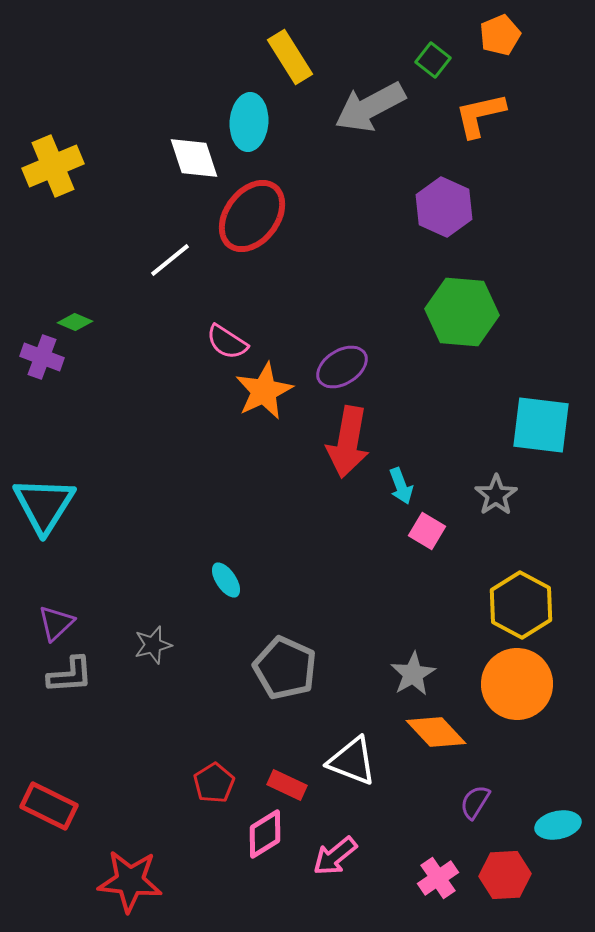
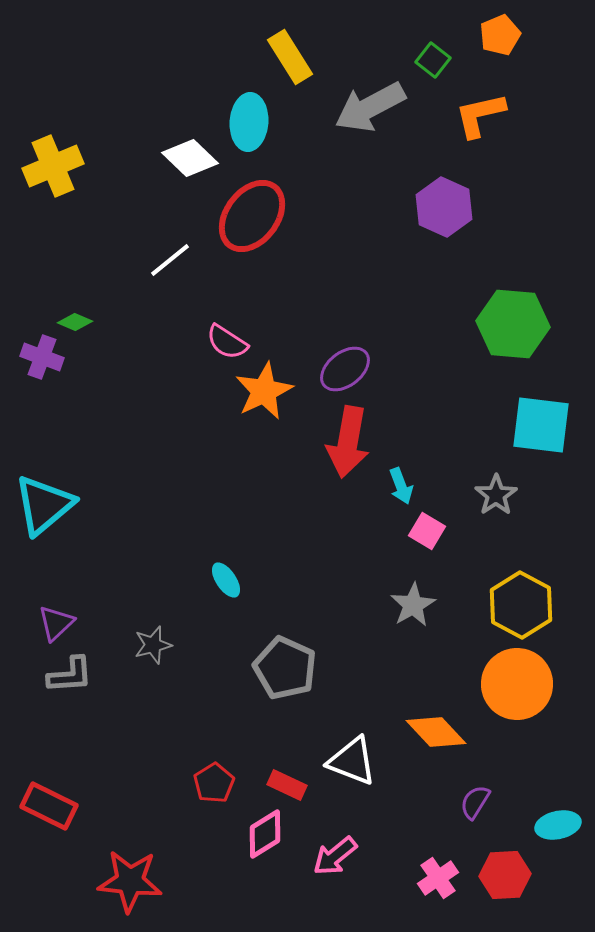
white diamond at (194, 158): moved 4 px left; rotated 28 degrees counterclockwise
green hexagon at (462, 312): moved 51 px right, 12 px down
purple ellipse at (342, 367): moved 3 px right, 2 px down; rotated 6 degrees counterclockwise
cyan triangle at (44, 505): rotated 18 degrees clockwise
gray star at (413, 674): moved 69 px up
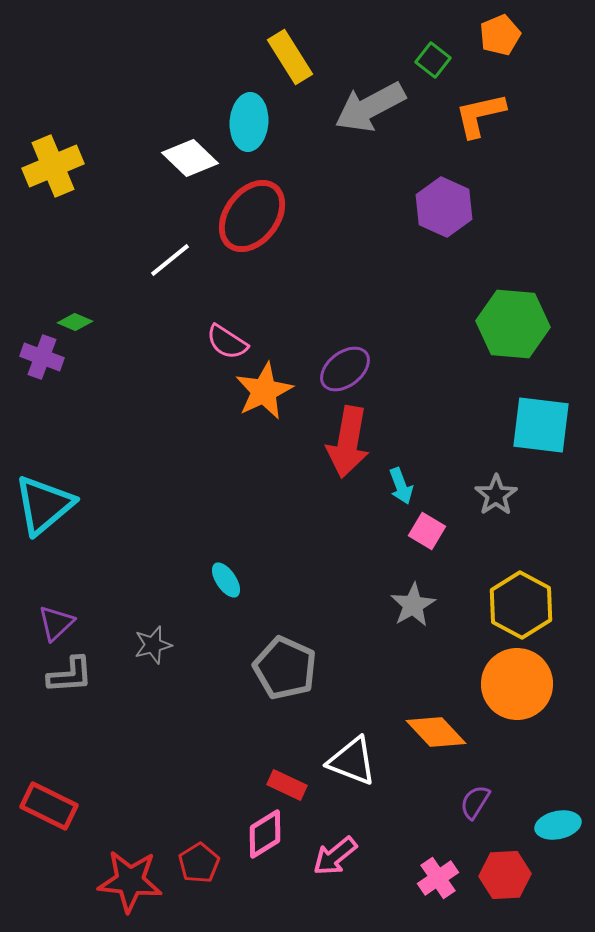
red pentagon at (214, 783): moved 15 px left, 80 px down
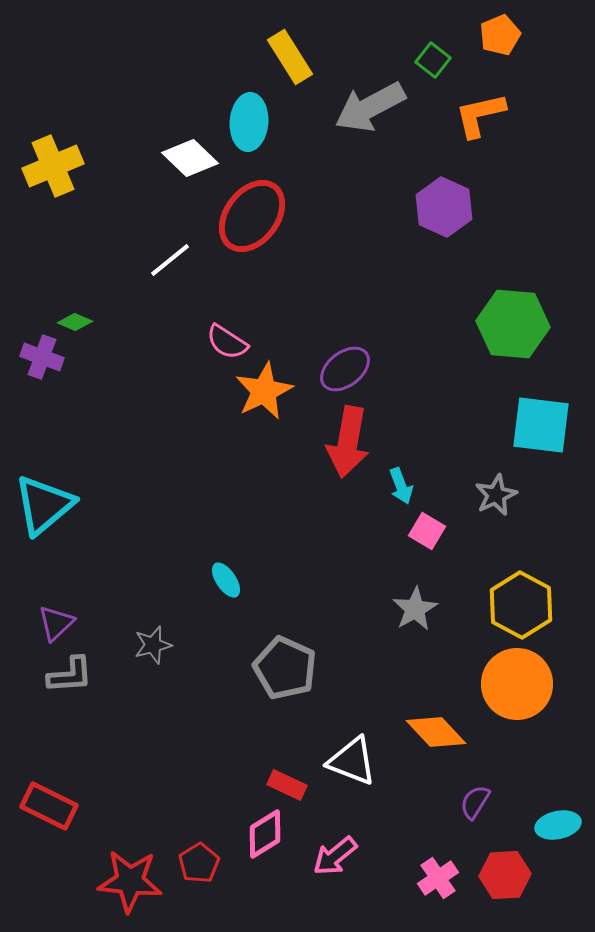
gray star at (496, 495): rotated 9 degrees clockwise
gray star at (413, 605): moved 2 px right, 4 px down
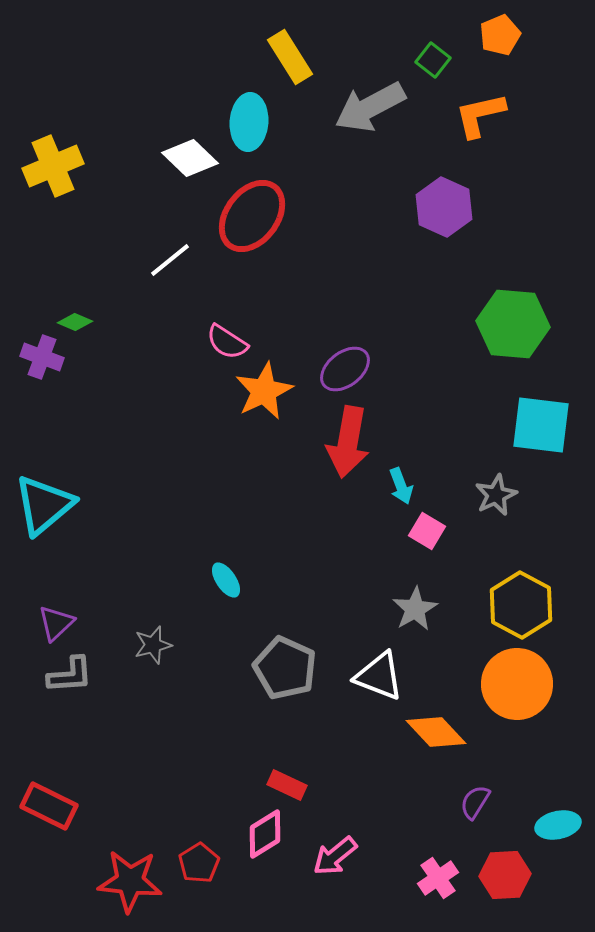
white triangle at (352, 761): moved 27 px right, 85 px up
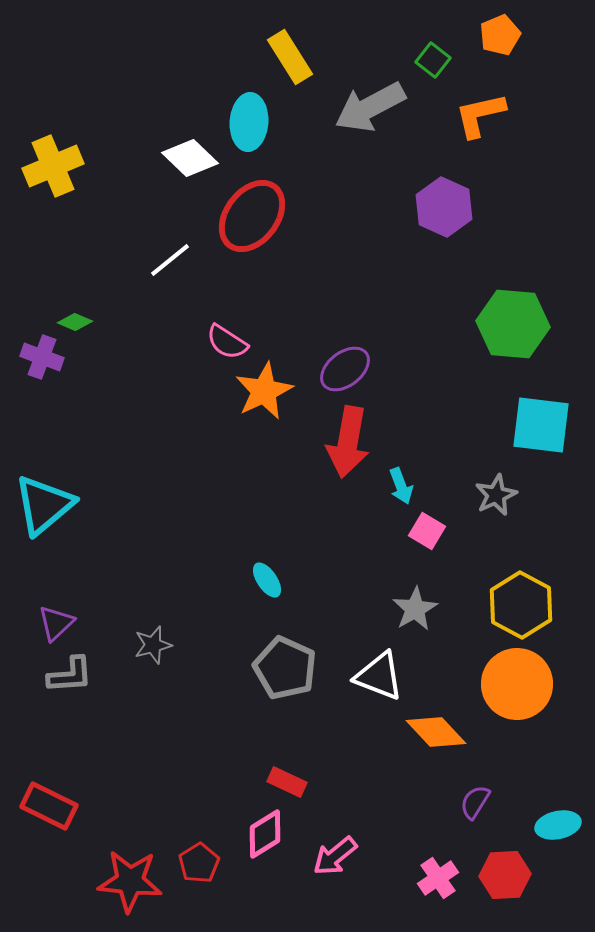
cyan ellipse at (226, 580): moved 41 px right
red rectangle at (287, 785): moved 3 px up
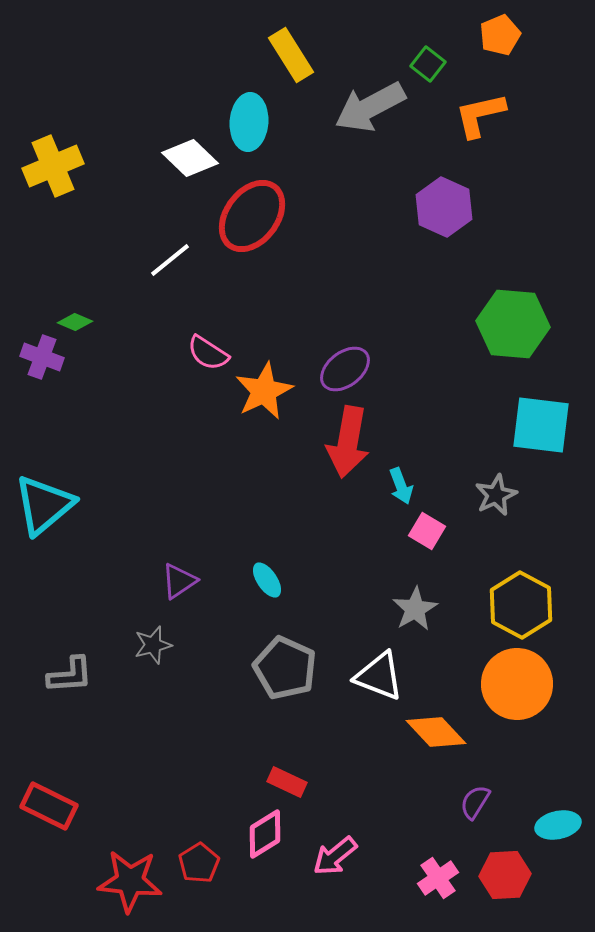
yellow rectangle at (290, 57): moved 1 px right, 2 px up
green square at (433, 60): moved 5 px left, 4 px down
pink semicircle at (227, 342): moved 19 px left, 11 px down
purple triangle at (56, 623): moved 123 px right, 42 px up; rotated 9 degrees clockwise
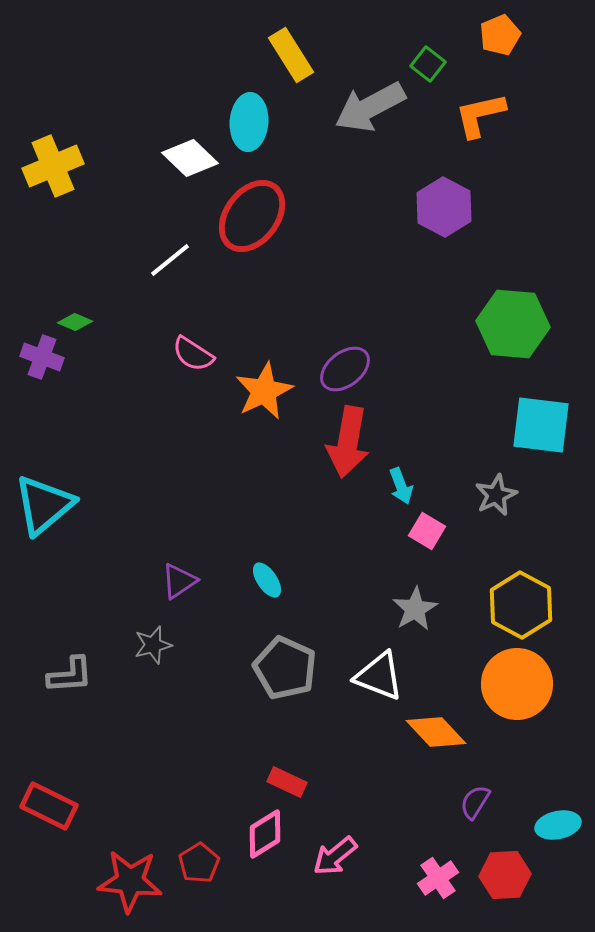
purple hexagon at (444, 207): rotated 4 degrees clockwise
pink semicircle at (208, 353): moved 15 px left, 1 px down
